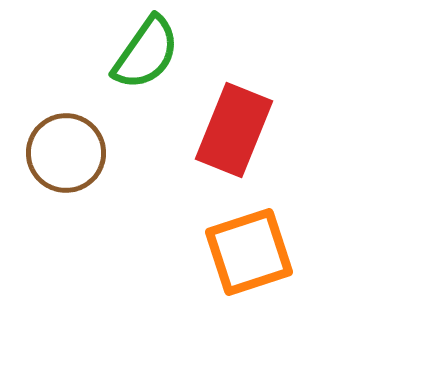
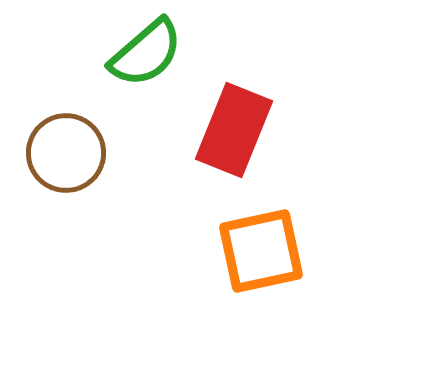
green semicircle: rotated 14 degrees clockwise
orange square: moved 12 px right, 1 px up; rotated 6 degrees clockwise
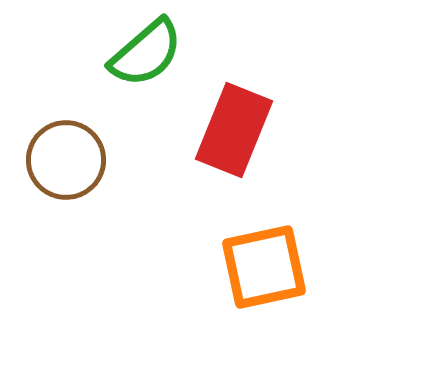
brown circle: moved 7 px down
orange square: moved 3 px right, 16 px down
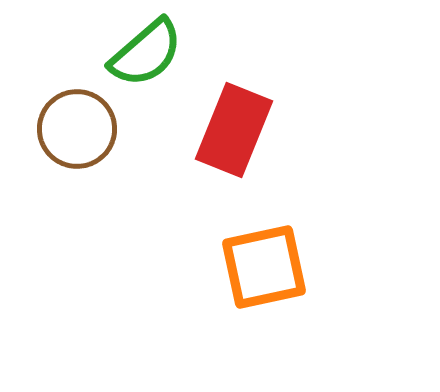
brown circle: moved 11 px right, 31 px up
